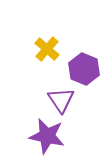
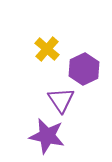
purple hexagon: rotated 12 degrees clockwise
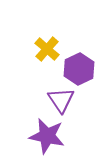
purple hexagon: moved 5 px left
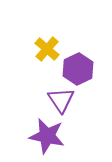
purple hexagon: moved 1 px left
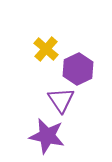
yellow cross: moved 1 px left
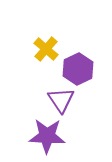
purple star: rotated 9 degrees counterclockwise
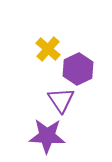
yellow cross: moved 2 px right
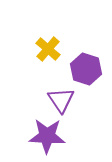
purple hexagon: moved 8 px right; rotated 16 degrees counterclockwise
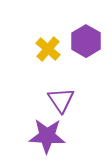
purple hexagon: moved 28 px up; rotated 12 degrees clockwise
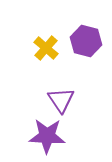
purple hexagon: rotated 16 degrees counterclockwise
yellow cross: moved 2 px left, 1 px up
